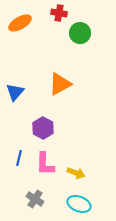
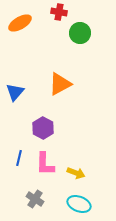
red cross: moved 1 px up
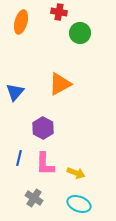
orange ellipse: moved 1 px right, 1 px up; rotated 45 degrees counterclockwise
gray cross: moved 1 px left, 1 px up
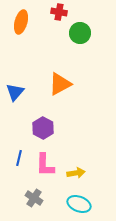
pink L-shape: moved 1 px down
yellow arrow: rotated 30 degrees counterclockwise
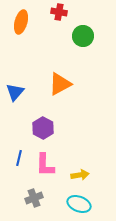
green circle: moved 3 px right, 3 px down
yellow arrow: moved 4 px right, 2 px down
gray cross: rotated 36 degrees clockwise
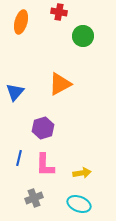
purple hexagon: rotated 15 degrees clockwise
yellow arrow: moved 2 px right, 2 px up
